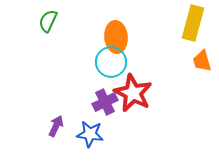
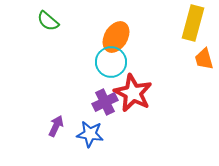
green semicircle: rotated 75 degrees counterclockwise
orange ellipse: rotated 36 degrees clockwise
orange trapezoid: moved 2 px right, 2 px up
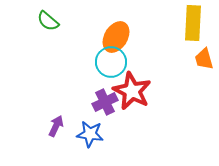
yellow rectangle: rotated 12 degrees counterclockwise
red star: moved 1 px left, 2 px up
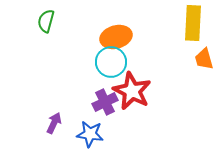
green semicircle: moved 2 px left; rotated 65 degrees clockwise
orange ellipse: rotated 44 degrees clockwise
purple arrow: moved 2 px left, 3 px up
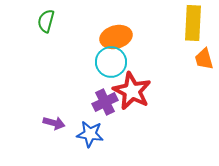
purple arrow: rotated 80 degrees clockwise
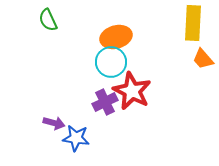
green semicircle: moved 2 px right, 1 px up; rotated 40 degrees counterclockwise
orange trapezoid: moved 1 px left; rotated 25 degrees counterclockwise
blue star: moved 14 px left, 4 px down
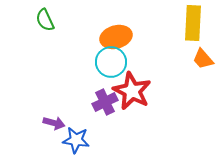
green semicircle: moved 3 px left
blue star: moved 2 px down
